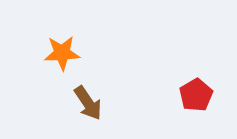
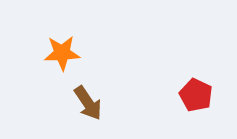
red pentagon: rotated 16 degrees counterclockwise
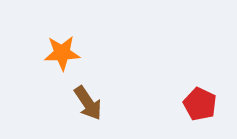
red pentagon: moved 4 px right, 9 px down
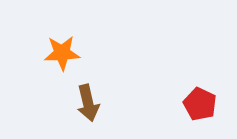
brown arrow: rotated 21 degrees clockwise
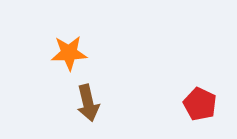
orange star: moved 7 px right
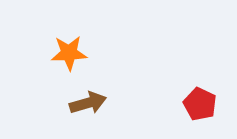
brown arrow: rotated 93 degrees counterclockwise
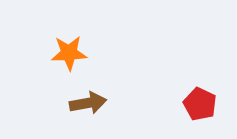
brown arrow: rotated 6 degrees clockwise
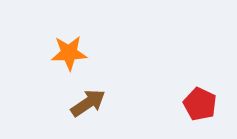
brown arrow: rotated 24 degrees counterclockwise
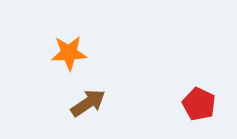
red pentagon: moved 1 px left
